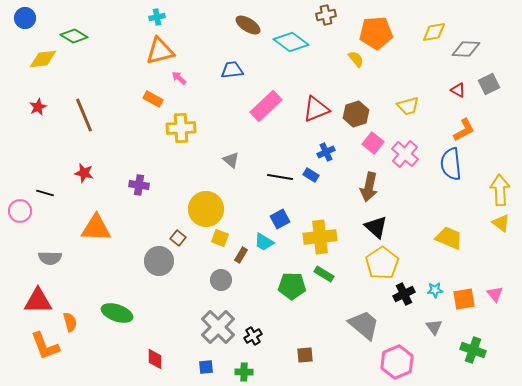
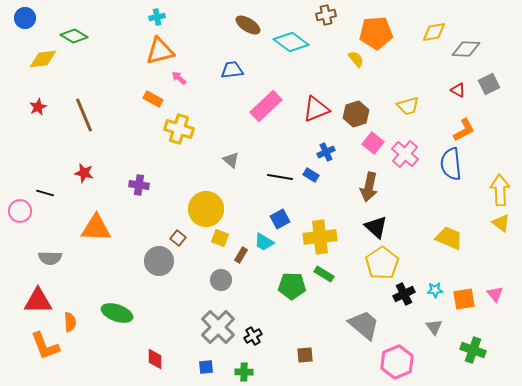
yellow cross at (181, 128): moved 2 px left, 1 px down; rotated 20 degrees clockwise
orange semicircle at (70, 322): rotated 12 degrees clockwise
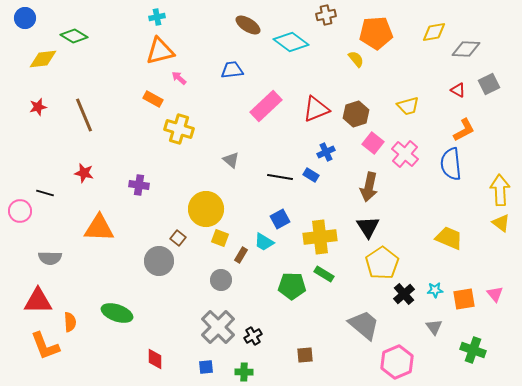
red star at (38, 107): rotated 12 degrees clockwise
black triangle at (376, 227): moved 8 px left; rotated 15 degrees clockwise
orange triangle at (96, 228): moved 3 px right
black cross at (404, 294): rotated 15 degrees counterclockwise
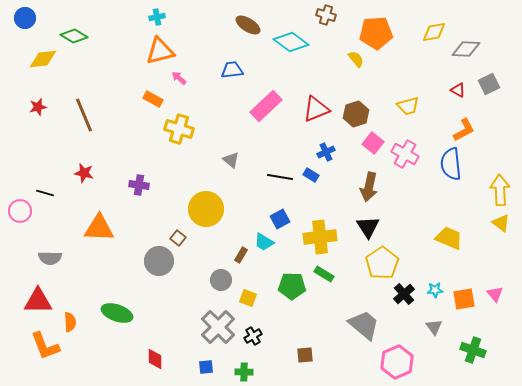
brown cross at (326, 15): rotated 30 degrees clockwise
pink cross at (405, 154): rotated 12 degrees counterclockwise
yellow square at (220, 238): moved 28 px right, 60 px down
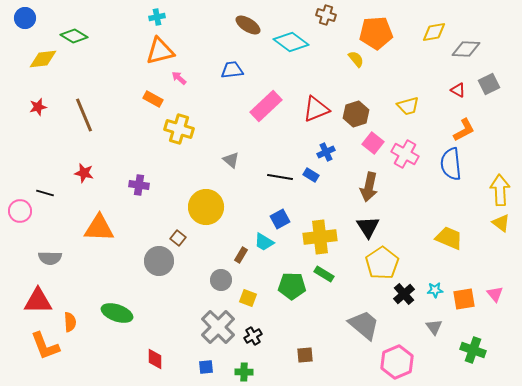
yellow circle at (206, 209): moved 2 px up
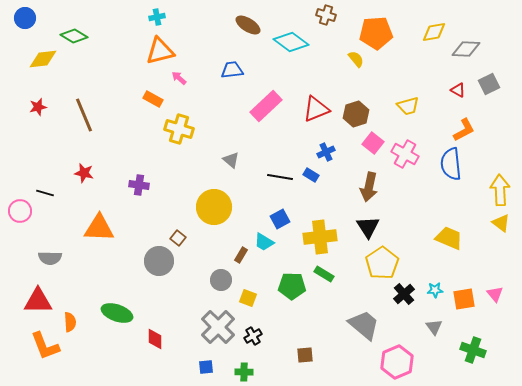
yellow circle at (206, 207): moved 8 px right
red diamond at (155, 359): moved 20 px up
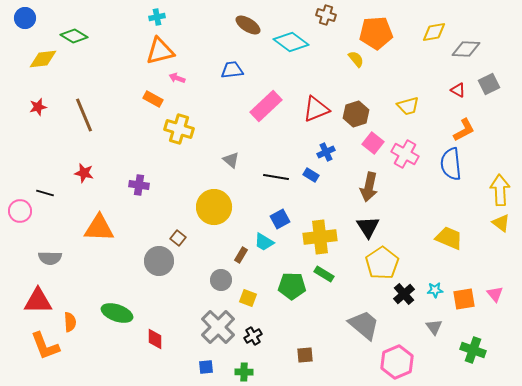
pink arrow at (179, 78): moved 2 px left; rotated 21 degrees counterclockwise
black line at (280, 177): moved 4 px left
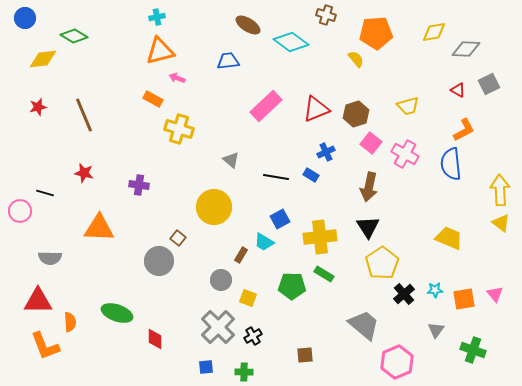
blue trapezoid at (232, 70): moved 4 px left, 9 px up
pink square at (373, 143): moved 2 px left
gray triangle at (434, 327): moved 2 px right, 3 px down; rotated 12 degrees clockwise
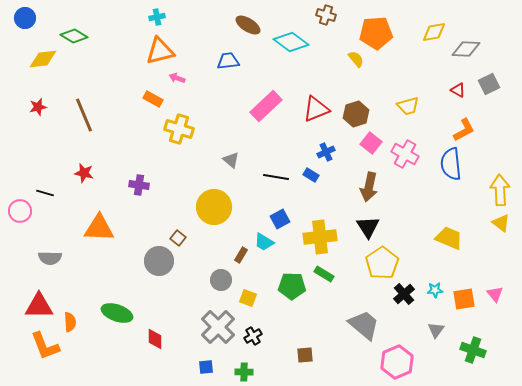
red triangle at (38, 301): moved 1 px right, 5 px down
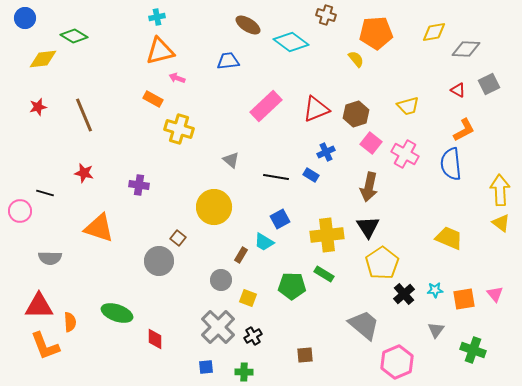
orange triangle at (99, 228): rotated 16 degrees clockwise
yellow cross at (320, 237): moved 7 px right, 2 px up
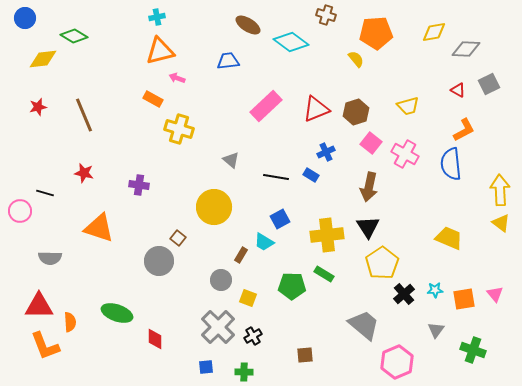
brown hexagon at (356, 114): moved 2 px up
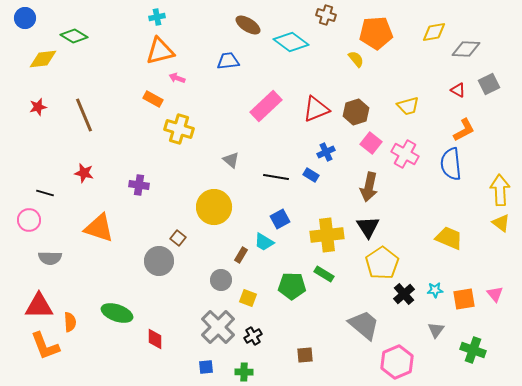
pink circle at (20, 211): moved 9 px right, 9 px down
